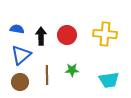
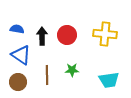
black arrow: moved 1 px right
blue triangle: rotated 45 degrees counterclockwise
brown circle: moved 2 px left
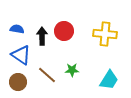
red circle: moved 3 px left, 4 px up
brown line: rotated 48 degrees counterclockwise
cyan trapezoid: rotated 50 degrees counterclockwise
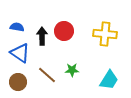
blue semicircle: moved 2 px up
blue triangle: moved 1 px left, 2 px up
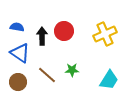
yellow cross: rotated 30 degrees counterclockwise
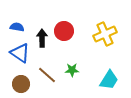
black arrow: moved 2 px down
brown circle: moved 3 px right, 2 px down
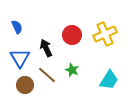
blue semicircle: rotated 56 degrees clockwise
red circle: moved 8 px right, 4 px down
black arrow: moved 4 px right, 10 px down; rotated 24 degrees counterclockwise
blue triangle: moved 5 px down; rotated 25 degrees clockwise
green star: rotated 24 degrees clockwise
brown circle: moved 4 px right, 1 px down
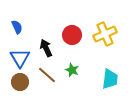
cyan trapezoid: moved 1 px right, 1 px up; rotated 25 degrees counterclockwise
brown circle: moved 5 px left, 3 px up
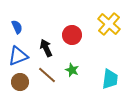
yellow cross: moved 4 px right, 10 px up; rotated 25 degrees counterclockwise
blue triangle: moved 2 px left, 2 px up; rotated 40 degrees clockwise
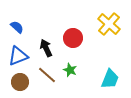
blue semicircle: rotated 24 degrees counterclockwise
red circle: moved 1 px right, 3 px down
green star: moved 2 px left
cyan trapezoid: rotated 15 degrees clockwise
